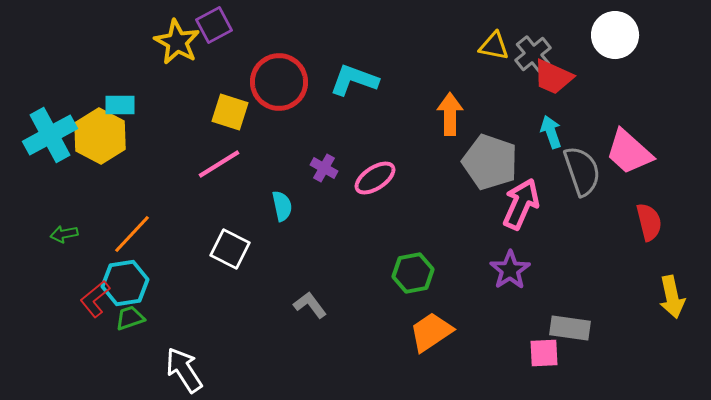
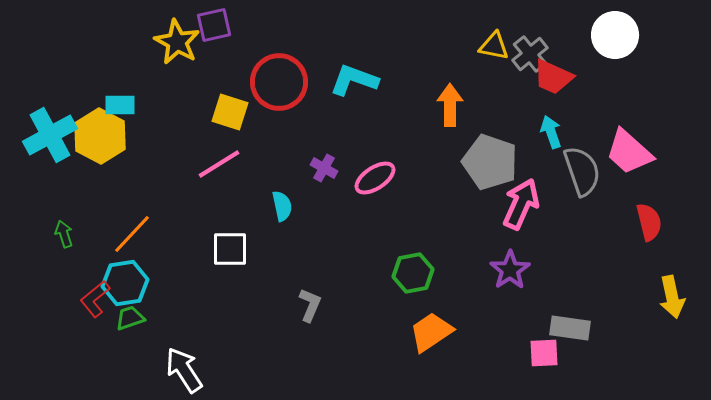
purple square: rotated 15 degrees clockwise
gray cross: moved 3 px left
orange arrow: moved 9 px up
green arrow: rotated 84 degrees clockwise
white square: rotated 27 degrees counterclockwise
gray L-shape: rotated 60 degrees clockwise
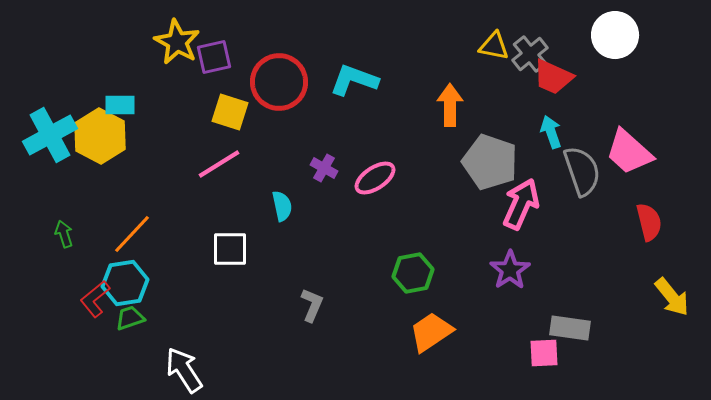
purple square: moved 32 px down
yellow arrow: rotated 27 degrees counterclockwise
gray L-shape: moved 2 px right
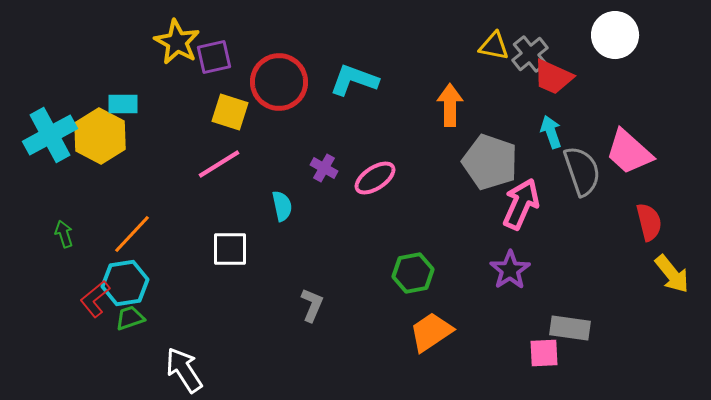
cyan rectangle: moved 3 px right, 1 px up
yellow arrow: moved 23 px up
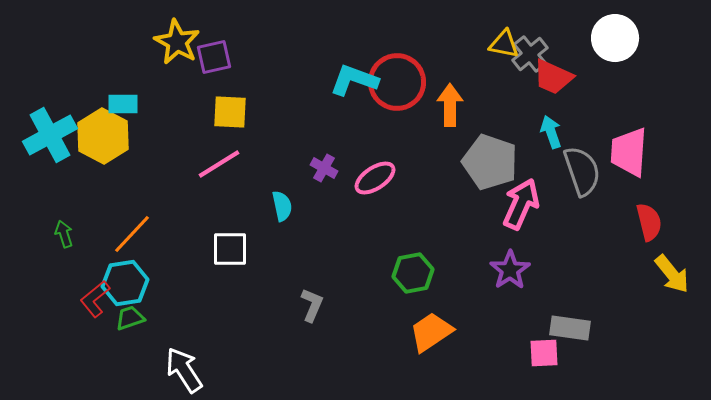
white circle: moved 3 px down
yellow triangle: moved 10 px right, 2 px up
red circle: moved 118 px right
yellow square: rotated 15 degrees counterclockwise
yellow hexagon: moved 3 px right
pink trapezoid: rotated 52 degrees clockwise
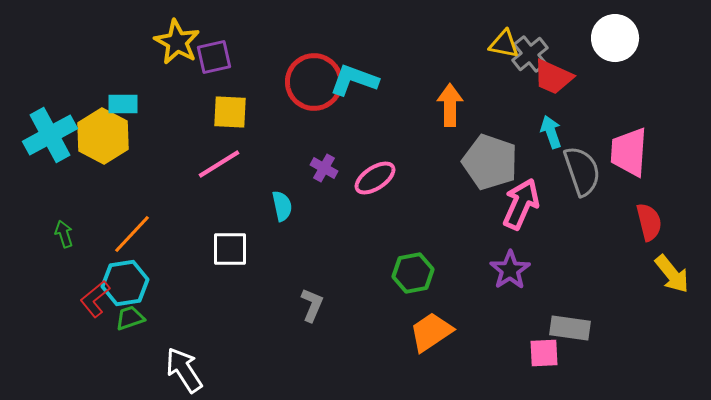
red circle: moved 83 px left
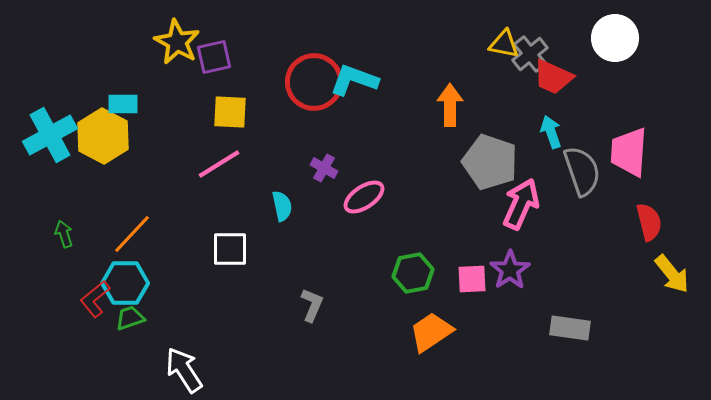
pink ellipse: moved 11 px left, 19 px down
cyan hexagon: rotated 9 degrees clockwise
pink square: moved 72 px left, 74 px up
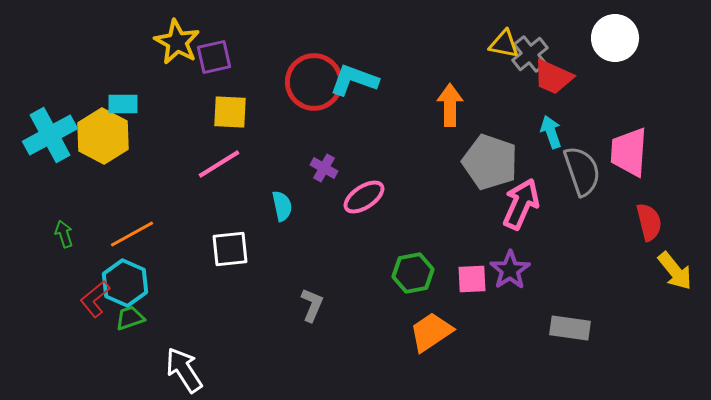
orange line: rotated 18 degrees clockwise
white square: rotated 6 degrees counterclockwise
yellow arrow: moved 3 px right, 3 px up
cyan hexagon: rotated 24 degrees clockwise
